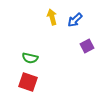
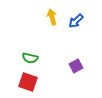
blue arrow: moved 1 px right, 1 px down
purple square: moved 11 px left, 20 px down
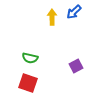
yellow arrow: rotated 14 degrees clockwise
blue arrow: moved 2 px left, 9 px up
red square: moved 1 px down
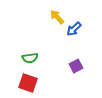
blue arrow: moved 17 px down
yellow arrow: moved 5 px right; rotated 42 degrees counterclockwise
green semicircle: rotated 21 degrees counterclockwise
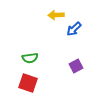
yellow arrow: moved 1 px left, 2 px up; rotated 49 degrees counterclockwise
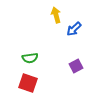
yellow arrow: rotated 77 degrees clockwise
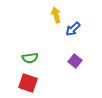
blue arrow: moved 1 px left
purple square: moved 1 px left, 5 px up; rotated 24 degrees counterclockwise
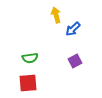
purple square: rotated 24 degrees clockwise
red square: rotated 24 degrees counterclockwise
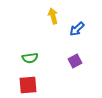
yellow arrow: moved 3 px left, 1 px down
blue arrow: moved 4 px right
red square: moved 2 px down
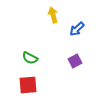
yellow arrow: moved 1 px up
green semicircle: rotated 35 degrees clockwise
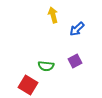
green semicircle: moved 16 px right, 8 px down; rotated 21 degrees counterclockwise
red square: rotated 36 degrees clockwise
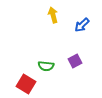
blue arrow: moved 5 px right, 4 px up
red square: moved 2 px left, 1 px up
